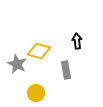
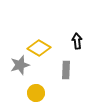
yellow diamond: moved 3 px up; rotated 15 degrees clockwise
gray star: moved 3 px right, 1 px down; rotated 30 degrees clockwise
gray rectangle: rotated 12 degrees clockwise
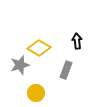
gray rectangle: rotated 18 degrees clockwise
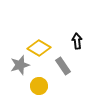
gray rectangle: moved 3 px left, 4 px up; rotated 54 degrees counterclockwise
yellow circle: moved 3 px right, 7 px up
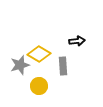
black arrow: rotated 91 degrees clockwise
yellow diamond: moved 6 px down
gray rectangle: rotated 30 degrees clockwise
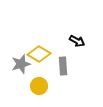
black arrow: rotated 35 degrees clockwise
gray star: moved 1 px right, 1 px up
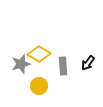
black arrow: moved 11 px right, 22 px down; rotated 98 degrees clockwise
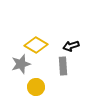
yellow diamond: moved 3 px left, 9 px up
black arrow: moved 17 px left, 17 px up; rotated 35 degrees clockwise
yellow circle: moved 3 px left, 1 px down
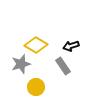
gray rectangle: rotated 30 degrees counterclockwise
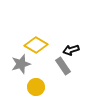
black arrow: moved 4 px down
